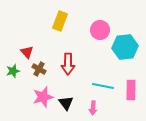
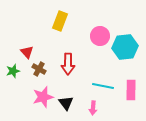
pink circle: moved 6 px down
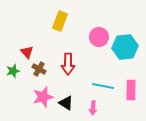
pink circle: moved 1 px left, 1 px down
black triangle: rotated 21 degrees counterclockwise
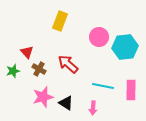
red arrow: rotated 130 degrees clockwise
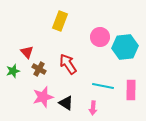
pink circle: moved 1 px right
red arrow: rotated 15 degrees clockwise
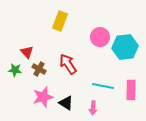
green star: moved 2 px right, 1 px up; rotated 24 degrees clockwise
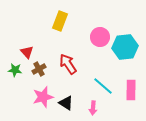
brown cross: rotated 32 degrees clockwise
cyan line: rotated 30 degrees clockwise
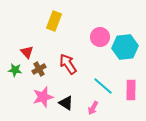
yellow rectangle: moved 6 px left
pink arrow: rotated 24 degrees clockwise
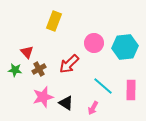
pink circle: moved 6 px left, 6 px down
red arrow: moved 1 px right; rotated 100 degrees counterclockwise
